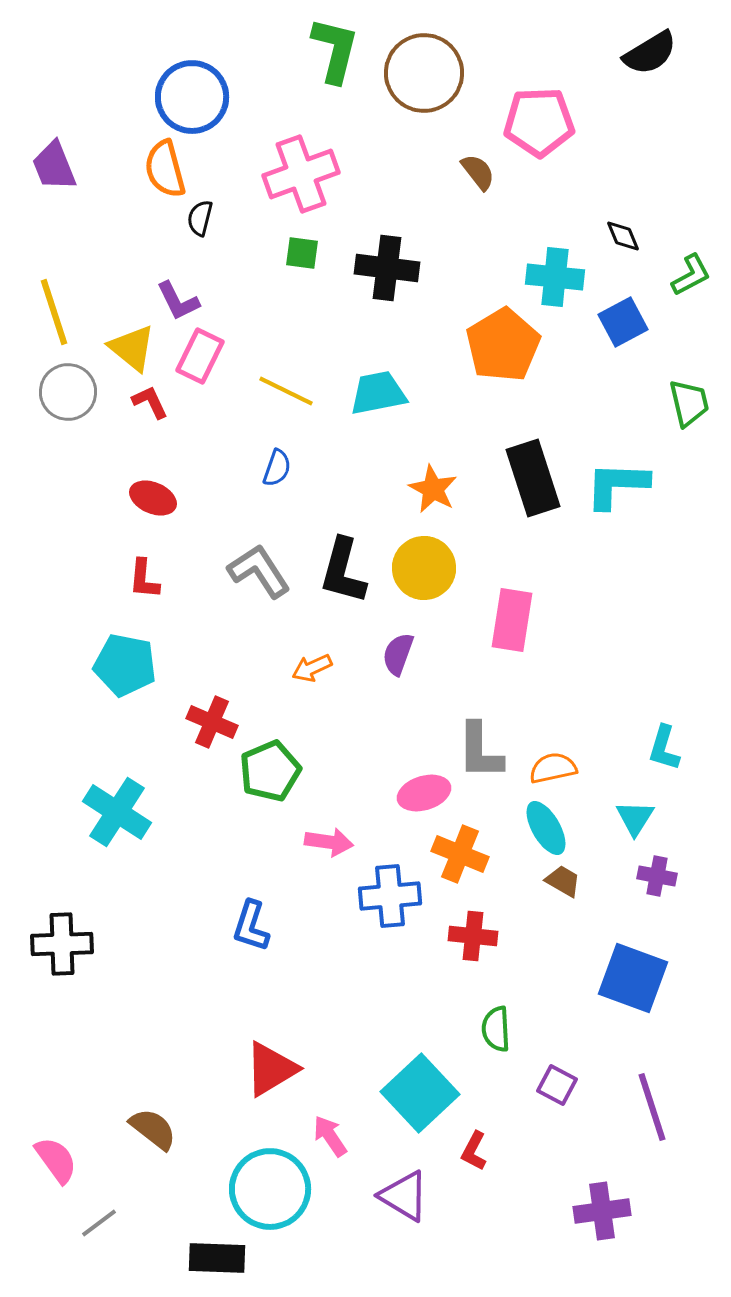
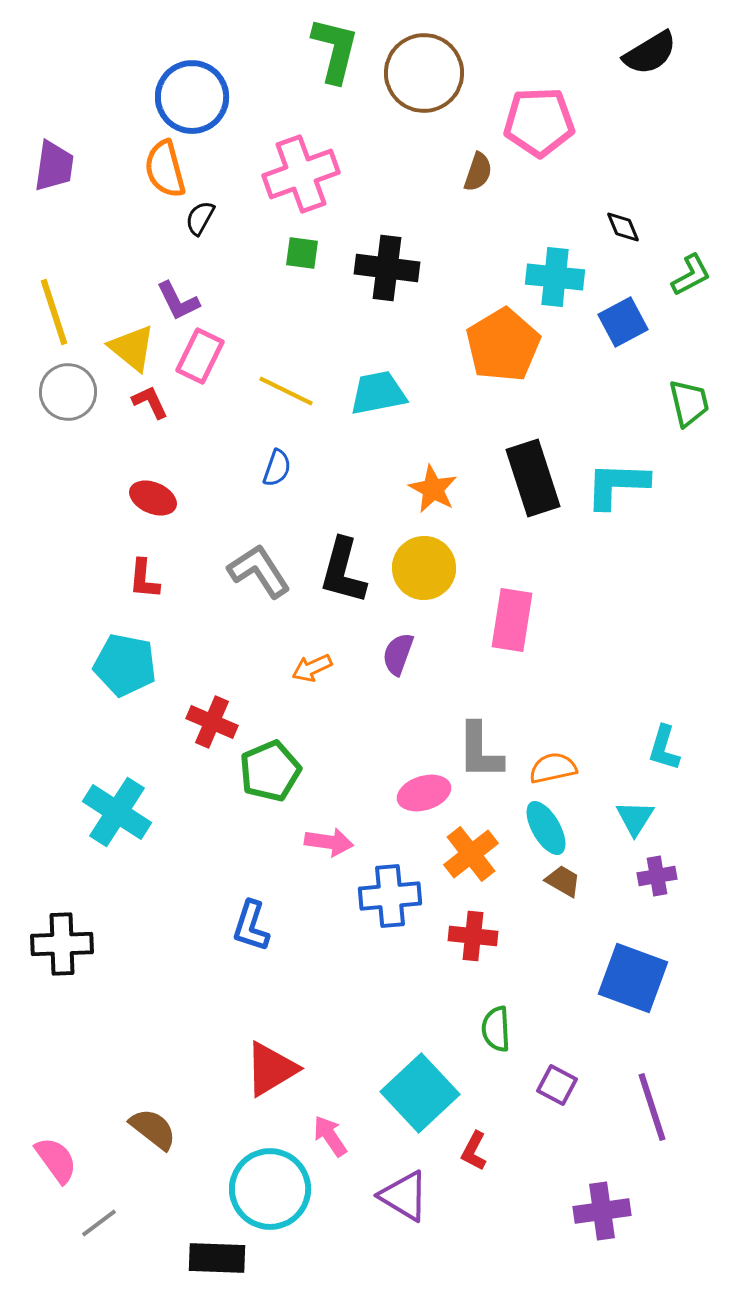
purple trapezoid at (54, 166): rotated 150 degrees counterclockwise
brown semicircle at (478, 172): rotated 57 degrees clockwise
black semicircle at (200, 218): rotated 15 degrees clockwise
black diamond at (623, 236): moved 9 px up
orange cross at (460, 854): moved 11 px right; rotated 30 degrees clockwise
purple cross at (657, 876): rotated 21 degrees counterclockwise
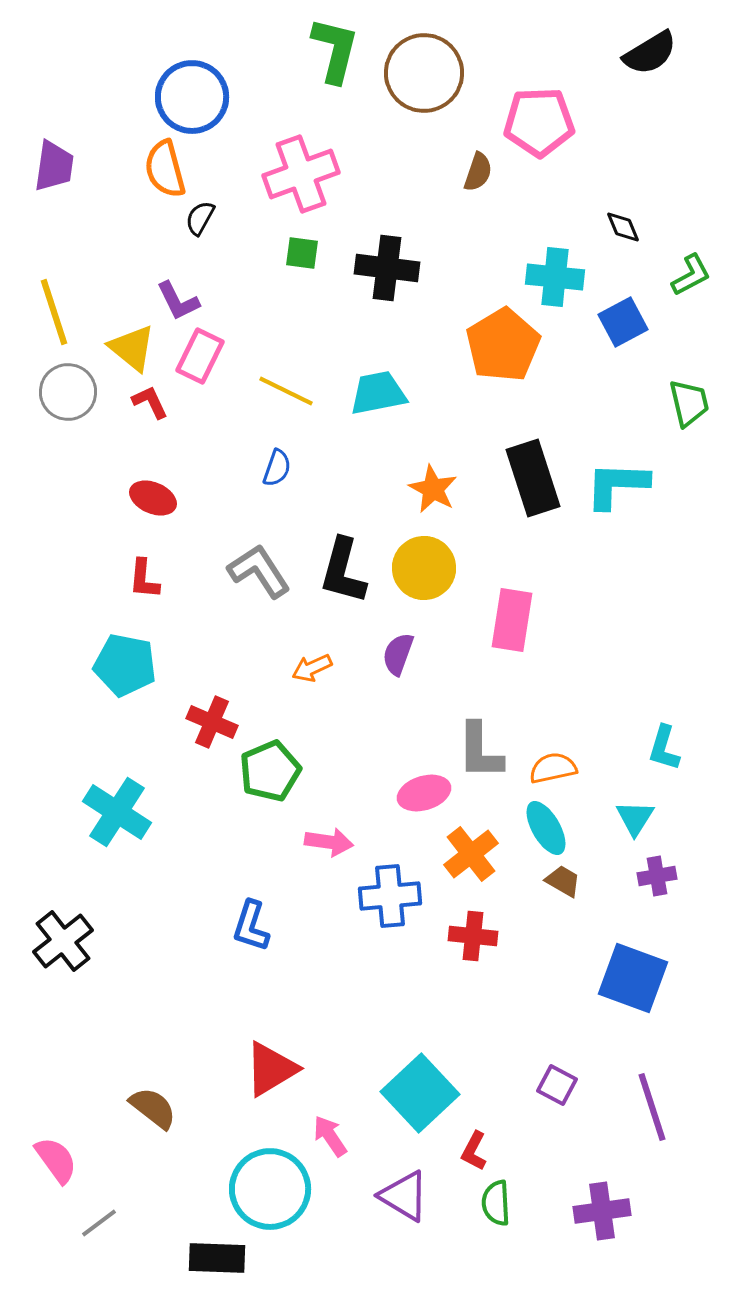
black cross at (62, 944): moved 1 px right, 3 px up; rotated 36 degrees counterclockwise
green semicircle at (496, 1029): moved 174 px down
brown semicircle at (153, 1129): moved 21 px up
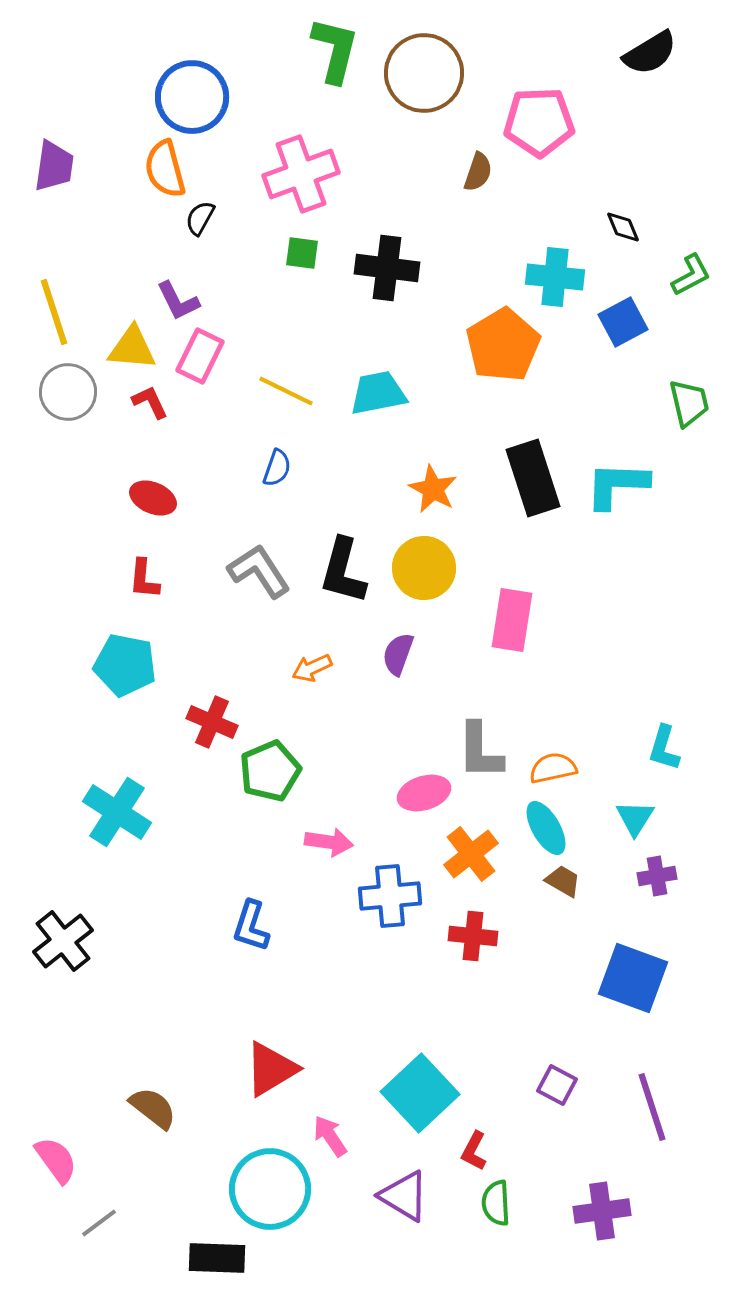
yellow triangle at (132, 348): rotated 34 degrees counterclockwise
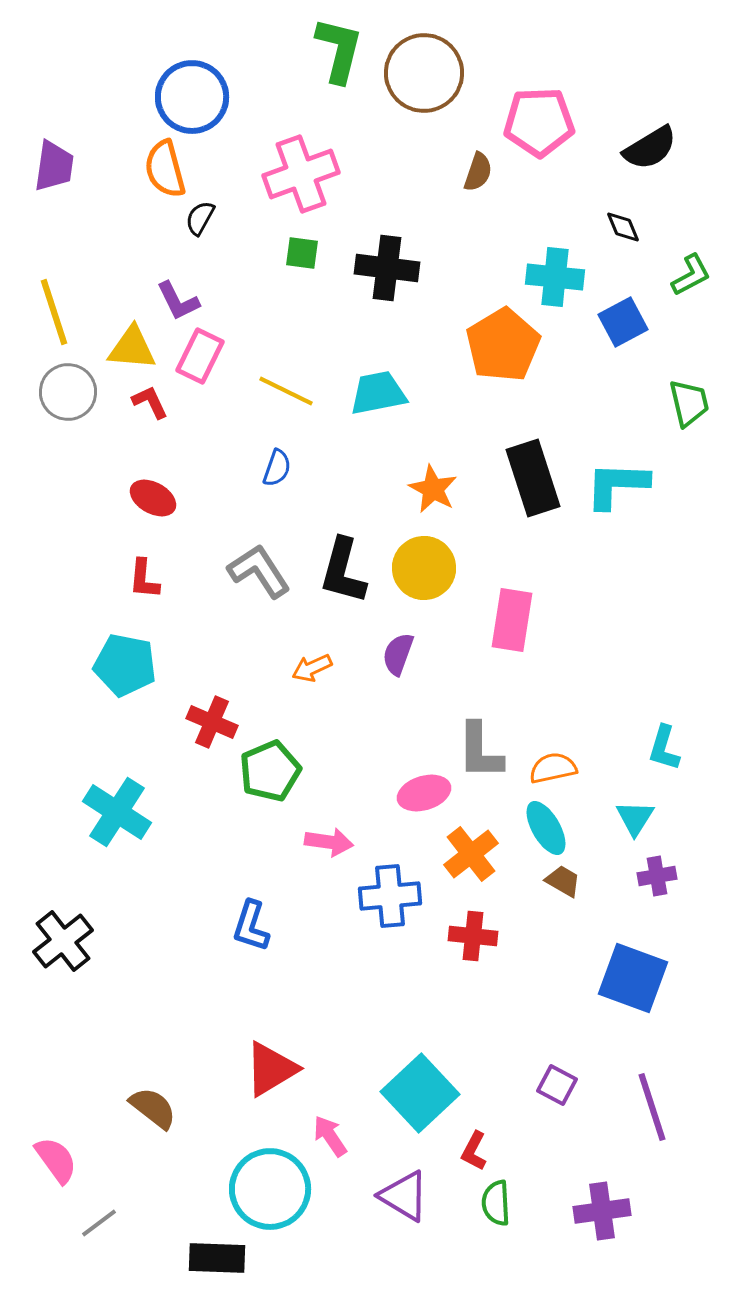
green L-shape at (335, 50): moved 4 px right
black semicircle at (650, 53): moved 95 px down
red ellipse at (153, 498): rotated 6 degrees clockwise
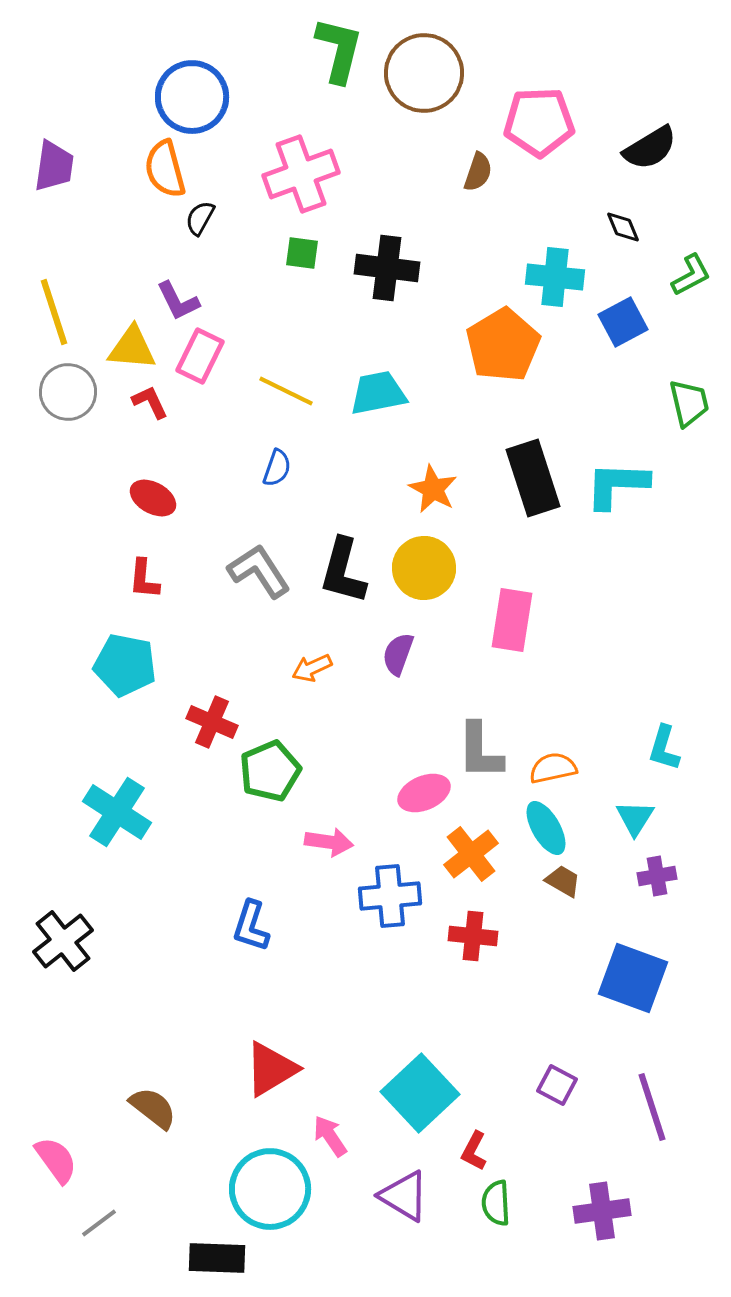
pink ellipse at (424, 793): rotated 6 degrees counterclockwise
